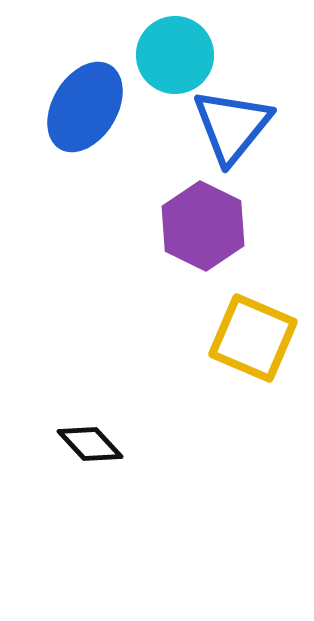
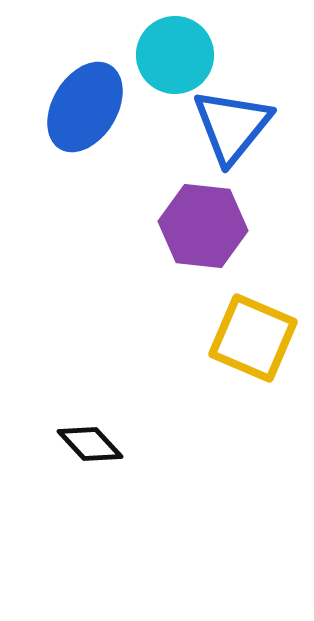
purple hexagon: rotated 20 degrees counterclockwise
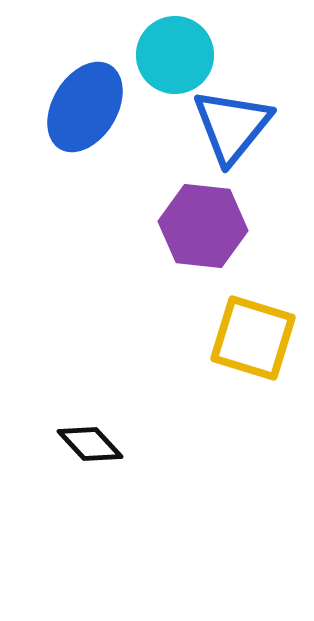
yellow square: rotated 6 degrees counterclockwise
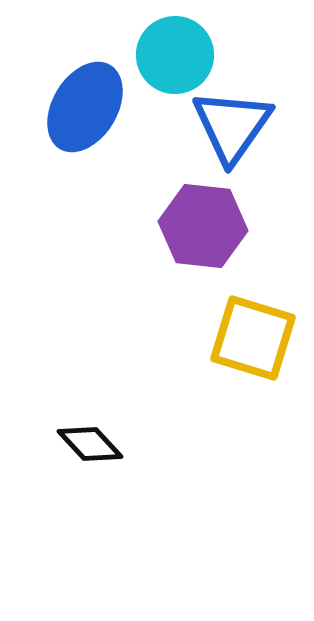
blue triangle: rotated 4 degrees counterclockwise
